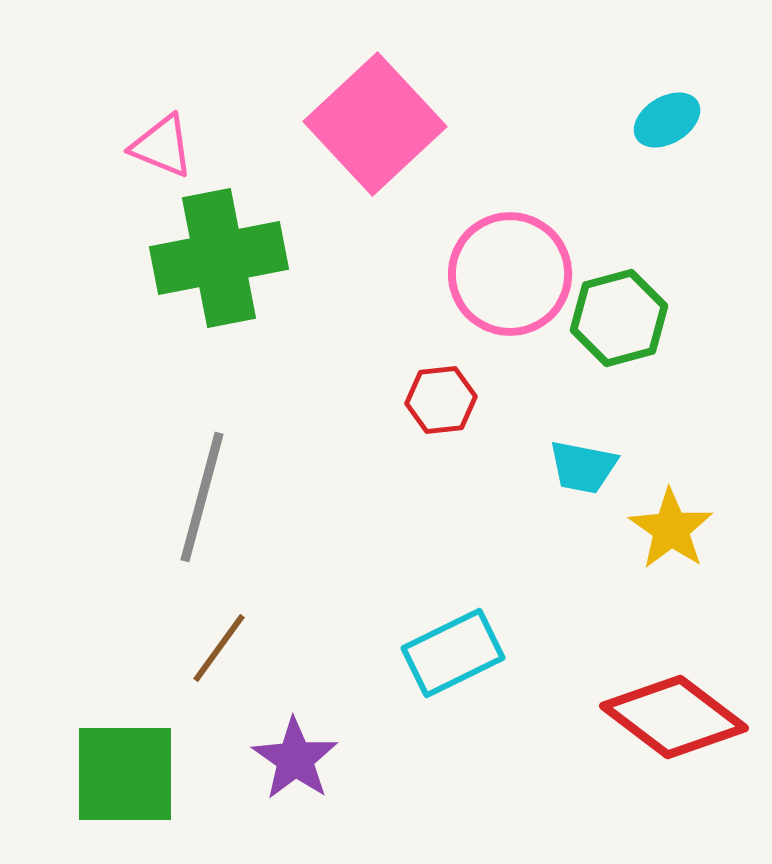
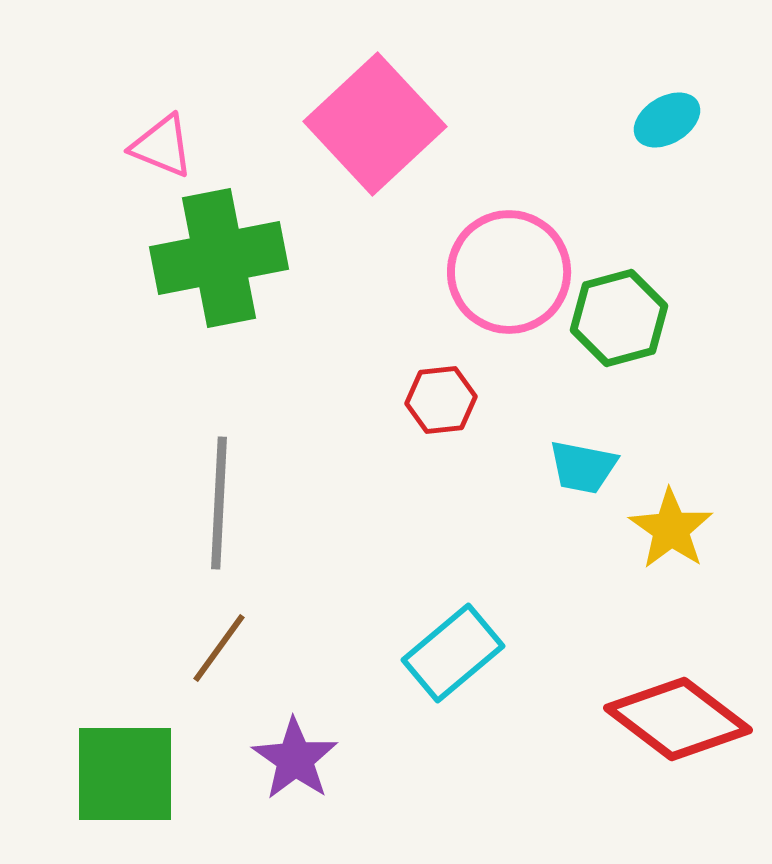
pink circle: moved 1 px left, 2 px up
gray line: moved 17 px right, 6 px down; rotated 12 degrees counterclockwise
cyan rectangle: rotated 14 degrees counterclockwise
red diamond: moved 4 px right, 2 px down
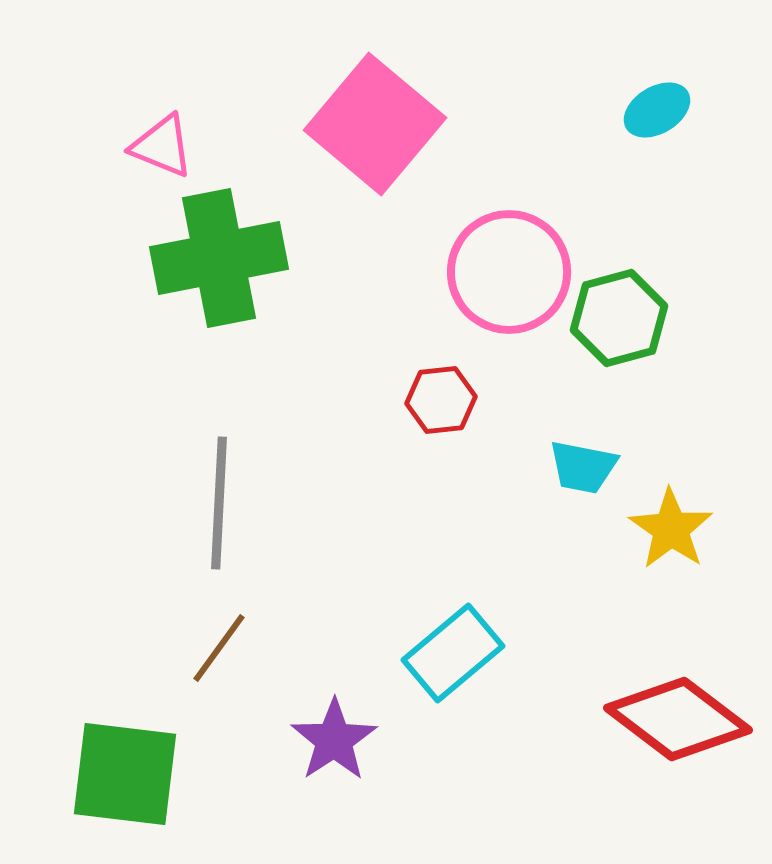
cyan ellipse: moved 10 px left, 10 px up
pink square: rotated 7 degrees counterclockwise
purple star: moved 39 px right, 19 px up; rotated 4 degrees clockwise
green square: rotated 7 degrees clockwise
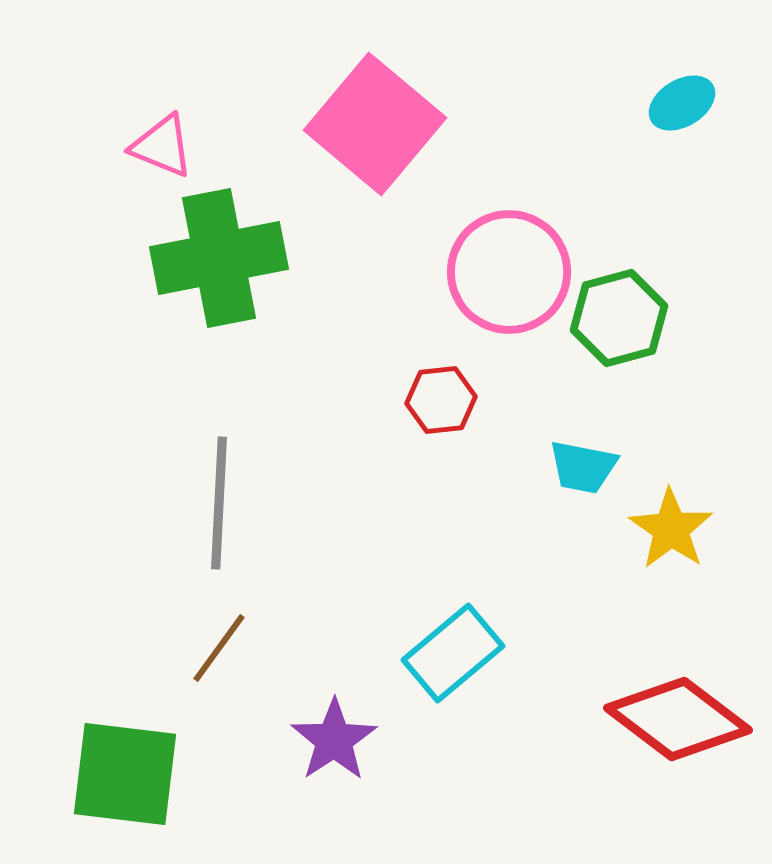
cyan ellipse: moved 25 px right, 7 px up
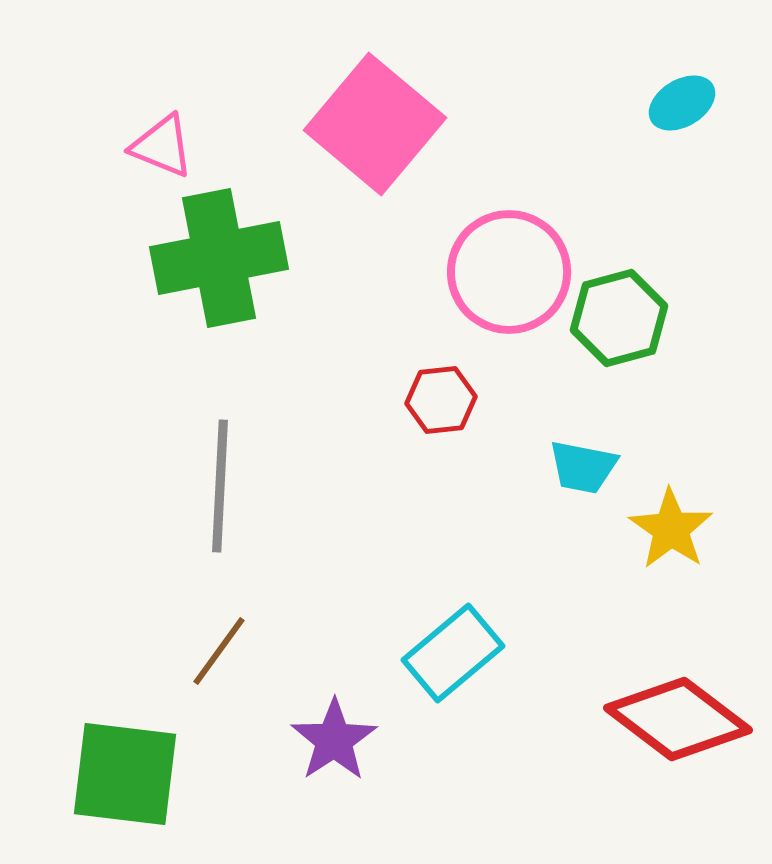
gray line: moved 1 px right, 17 px up
brown line: moved 3 px down
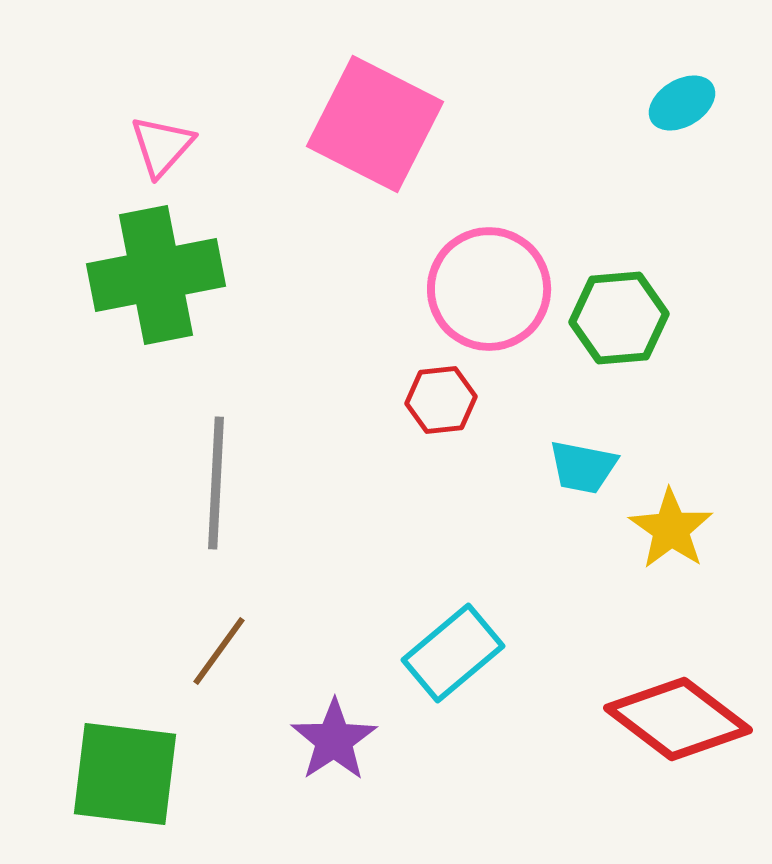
pink square: rotated 13 degrees counterclockwise
pink triangle: rotated 50 degrees clockwise
green cross: moved 63 px left, 17 px down
pink circle: moved 20 px left, 17 px down
green hexagon: rotated 10 degrees clockwise
gray line: moved 4 px left, 3 px up
